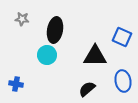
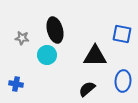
gray star: moved 19 px down
black ellipse: rotated 25 degrees counterclockwise
blue square: moved 3 px up; rotated 12 degrees counterclockwise
blue ellipse: rotated 15 degrees clockwise
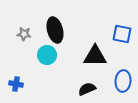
gray star: moved 2 px right, 4 px up
black semicircle: rotated 18 degrees clockwise
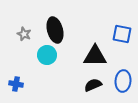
gray star: rotated 16 degrees clockwise
black semicircle: moved 6 px right, 4 px up
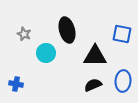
black ellipse: moved 12 px right
cyan circle: moved 1 px left, 2 px up
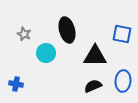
black semicircle: moved 1 px down
